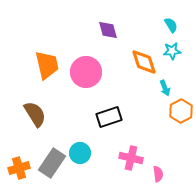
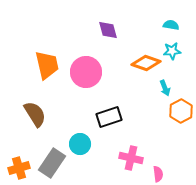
cyan semicircle: rotated 49 degrees counterclockwise
orange diamond: moved 2 px right, 1 px down; rotated 52 degrees counterclockwise
cyan circle: moved 9 px up
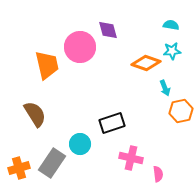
pink circle: moved 6 px left, 25 px up
orange hexagon: rotated 15 degrees clockwise
black rectangle: moved 3 px right, 6 px down
